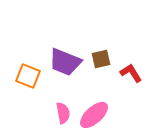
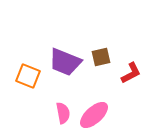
brown square: moved 2 px up
red L-shape: rotated 95 degrees clockwise
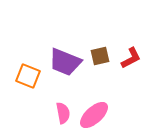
brown square: moved 1 px left, 1 px up
red L-shape: moved 15 px up
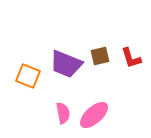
red L-shape: rotated 100 degrees clockwise
purple trapezoid: moved 1 px right, 2 px down
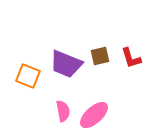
pink semicircle: moved 2 px up
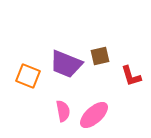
red L-shape: moved 18 px down
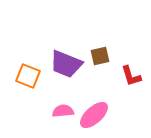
pink semicircle: rotated 85 degrees counterclockwise
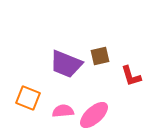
orange square: moved 22 px down
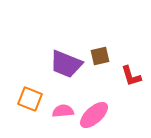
orange square: moved 2 px right, 1 px down
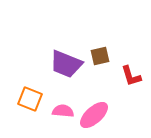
pink semicircle: rotated 10 degrees clockwise
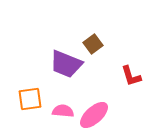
brown square: moved 7 px left, 12 px up; rotated 24 degrees counterclockwise
orange square: rotated 30 degrees counterclockwise
